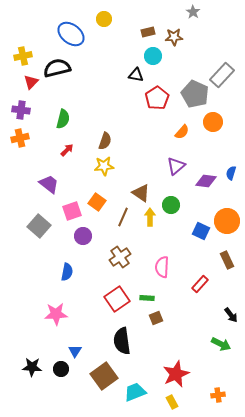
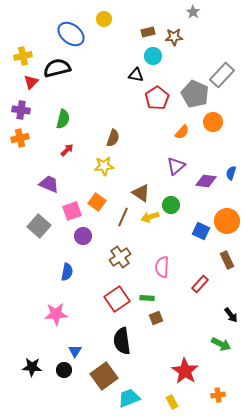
brown semicircle at (105, 141): moved 8 px right, 3 px up
purple trapezoid at (49, 184): rotated 15 degrees counterclockwise
yellow arrow at (150, 217): rotated 108 degrees counterclockwise
black circle at (61, 369): moved 3 px right, 1 px down
red star at (176, 374): moved 9 px right, 3 px up; rotated 16 degrees counterclockwise
cyan trapezoid at (135, 392): moved 6 px left, 6 px down
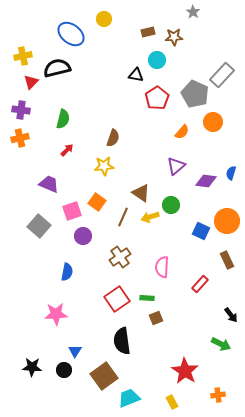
cyan circle at (153, 56): moved 4 px right, 4 px down
